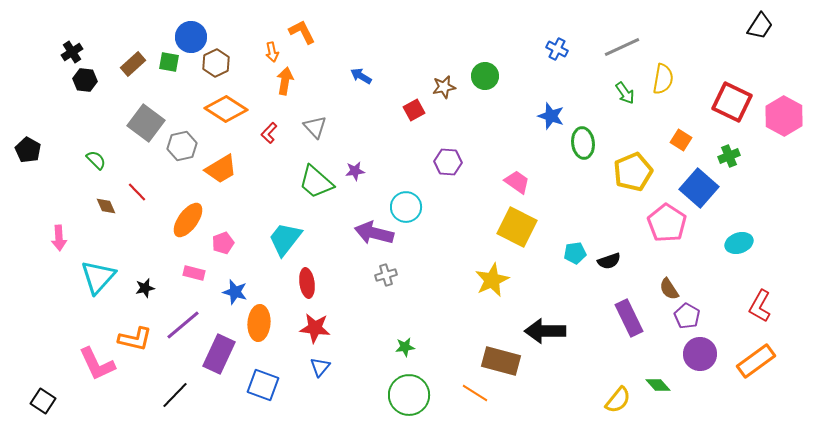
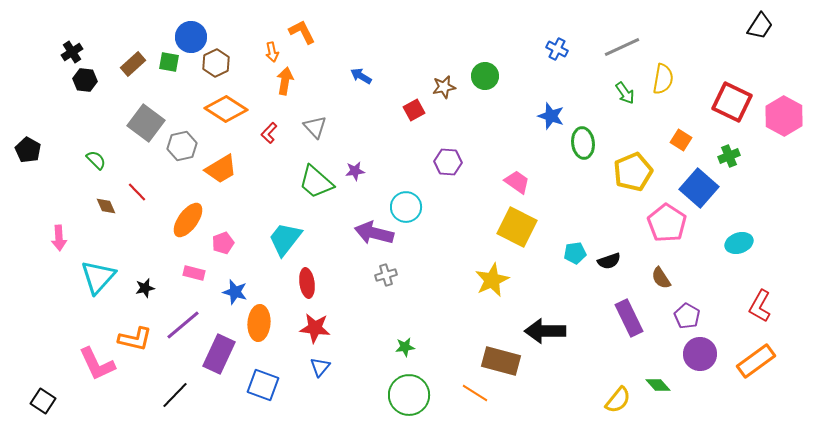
brown semicircle at (669, 289): moved 8 px left, 11 px up
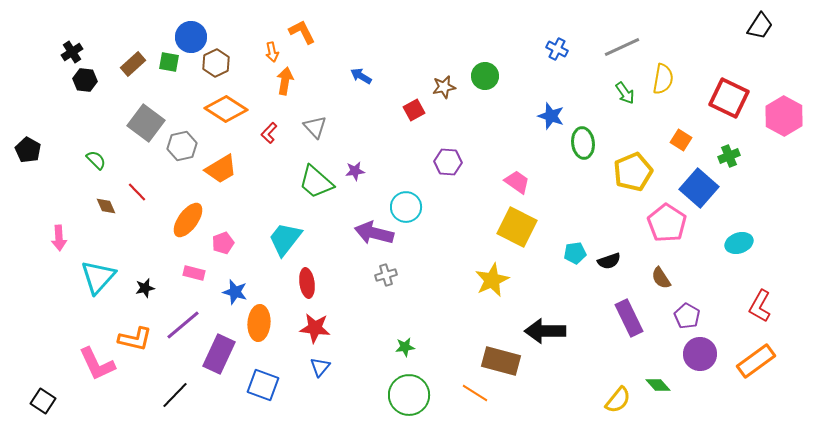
red square at (732, 102): moved 3 px left, 4 px up
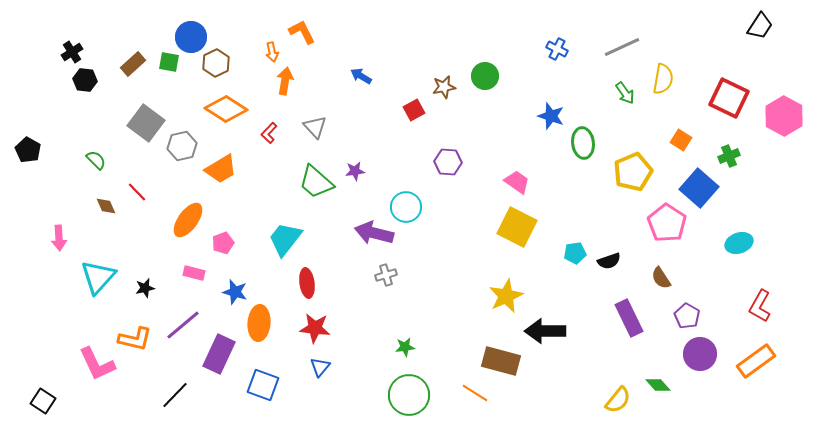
yellow star at (492, 280): moved 14 px right, 16 px down
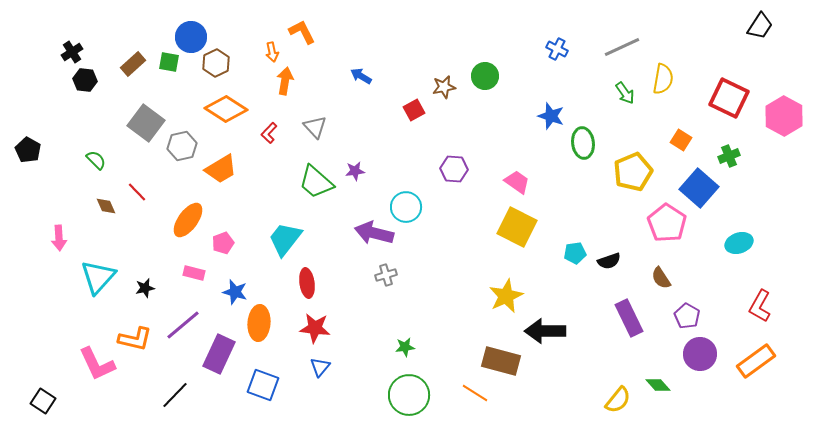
purple hexagon at (448, 162): moved 6 px right, 7 px down
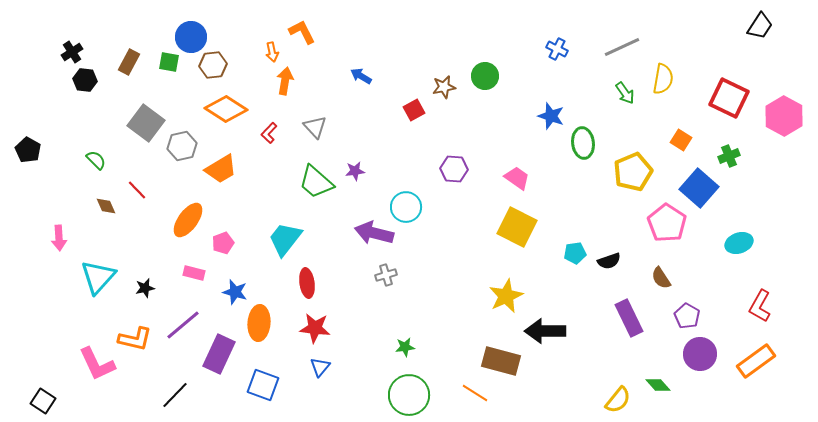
brown hexagon at (216, 63): moved 3 px left, 2 px down; rotated 20 degrees clockwise
brown rectangle at (133, 64): moved 4 px left, 2 px up; rotated 20 degrees counterclockwise
pink trapezoid at (517, 182): moved 4 px up
red line at (137, 192): moved 2 px up
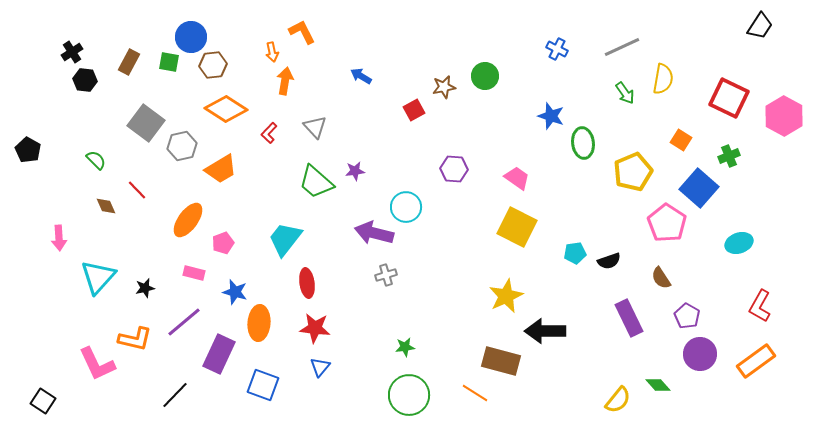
purple line at (183, 325): moved 1 px right, 3 px up
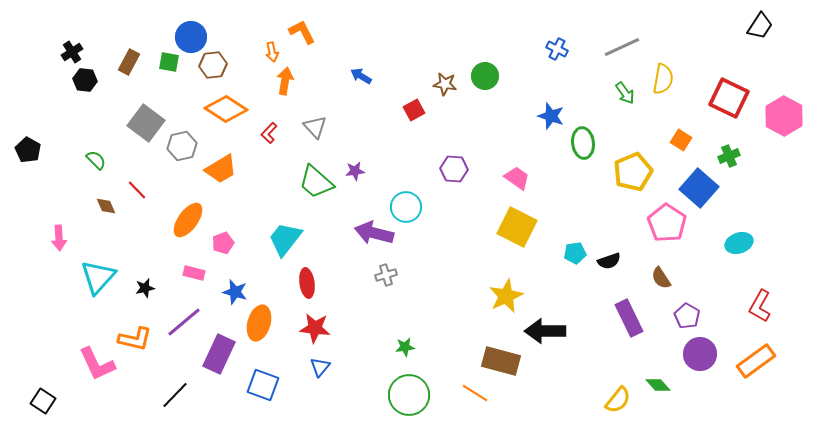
brown star at (444, 87): moved 1 px right, 3 px up; rotated 20 degrees clockwise
orange ellipse at (259, 323): rotated 12 degrees clockwise
